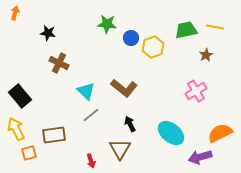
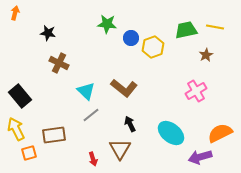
red arrow: moved 2 px right, 2 px up
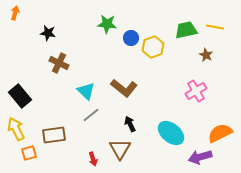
brown star: rotated 16 degrees counterclockwise
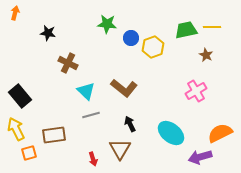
yellow line: moved 3 px left; rotated 12 degrees counterclockwise
brown cross: moved 9 px right
gray line: rotated 24 degrees clockwise
